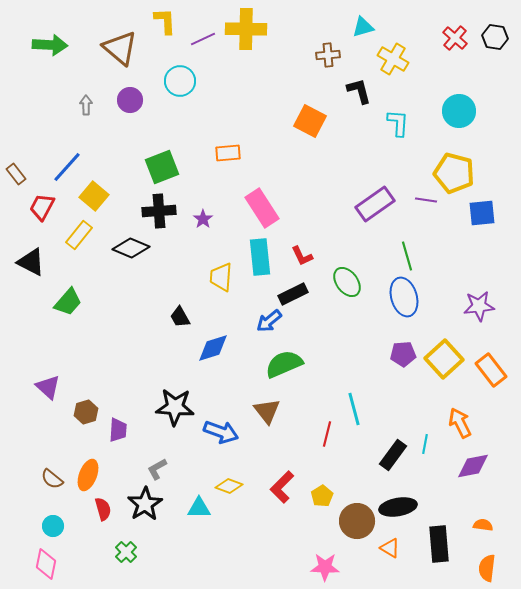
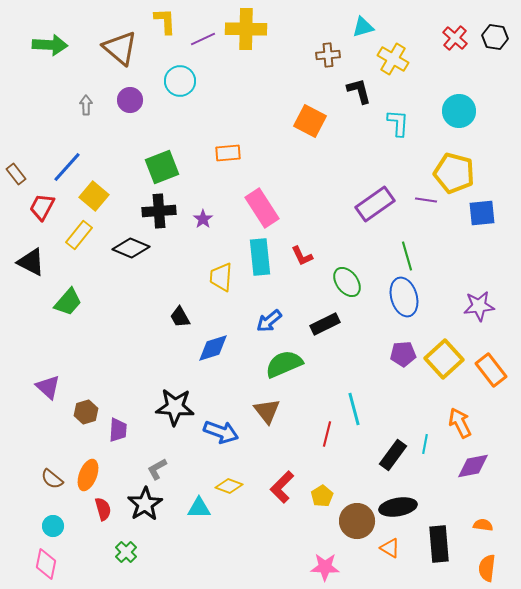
black rectangle at (293, 294): moved 32 px right, 30 px down
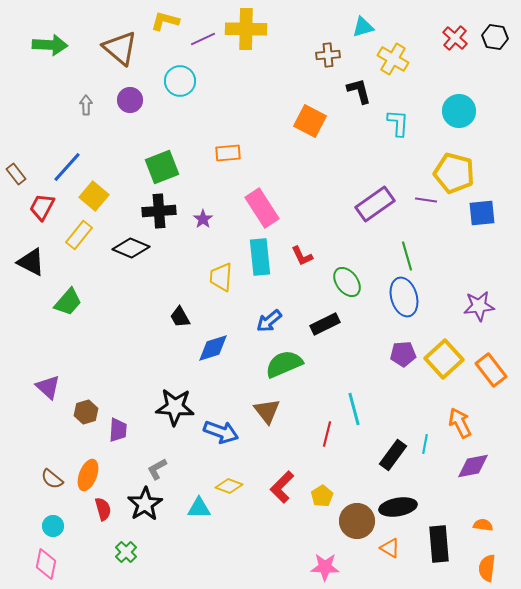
yellow L-shape at (165, 21): rotated 72 degrees counterclockwise
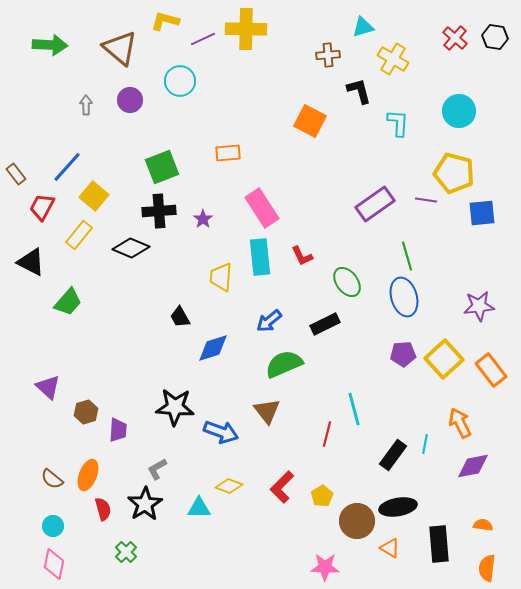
pink diamond at (46, 564): moved 8 px right
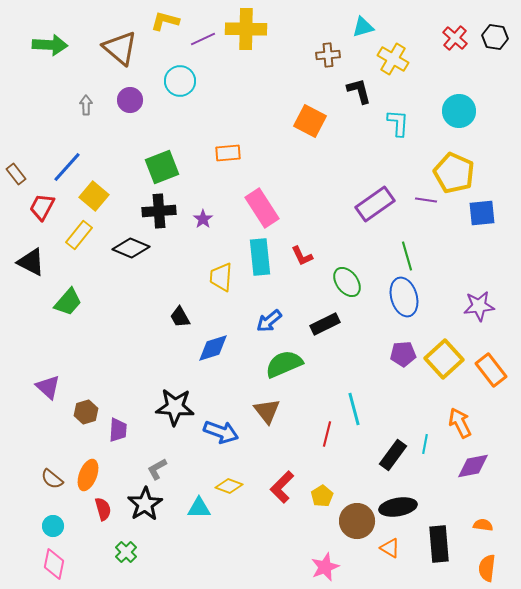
yellow pentagon at (454, 173): rotated 9 degrees clockwise
pink star at (325, 567): rotated 24 degrees counterclockwise
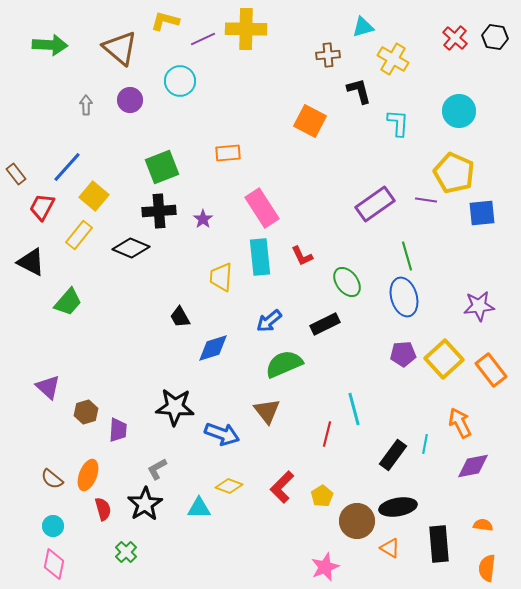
blue arrow at (221, 432): moved 1 px right, 2 px down
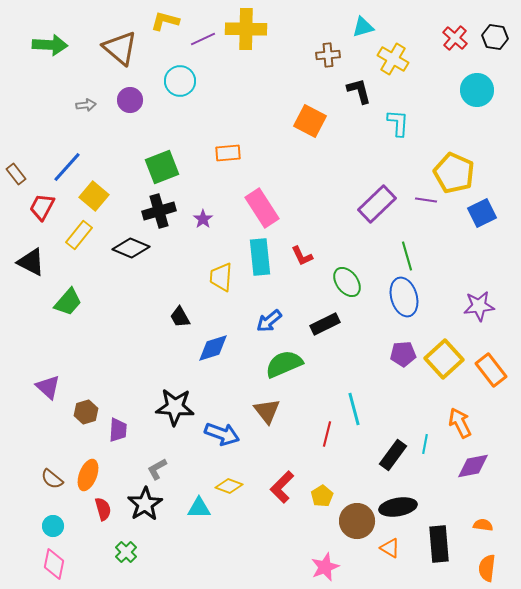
gray arrow at (86, 105): rotated 84 degrees clockwise
cyan circle at (459, 111): moved 18 px right, 21 px up
purple rectangle at (375, 204): moved 2 px right; rotated 9 degrees counterclockwise
black cross at (159, 211): rotated 12 degrees counterclockwise
blue square at (482, 213): rotated 20 degrees counterclockwise
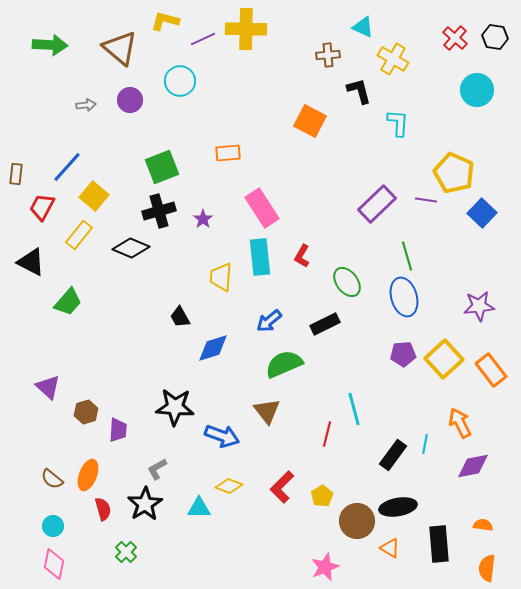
cyan triangle at (363, 27): rotated 40 degrees clockwise
brown rectangle at (16, 174): rotated 45 degrees clockwise
blue square at (482, 213): rotated 20 degrees counterclockwise
red L-shape at (302, 256): rotated 55 degrees clockwise
blue arrow at (222, 434): moved 2 px down
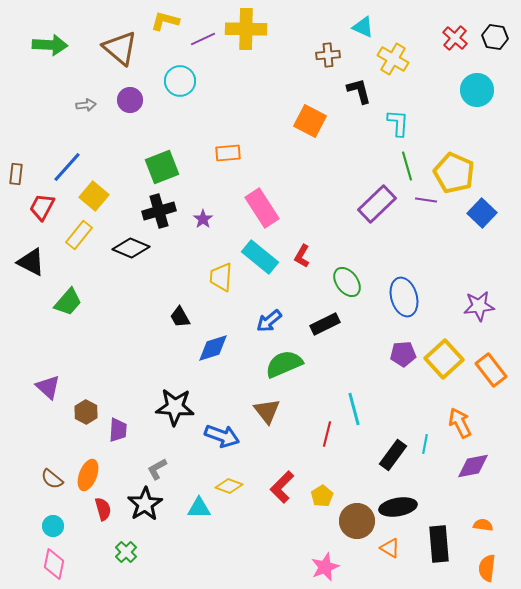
green line at (407, 256): moved 90 px up
cyan rectangle at (260, 257): rotated 45 degrees counterclockwise
brown hexagon at (86, 412): rotated 15 degrees counterclockwise
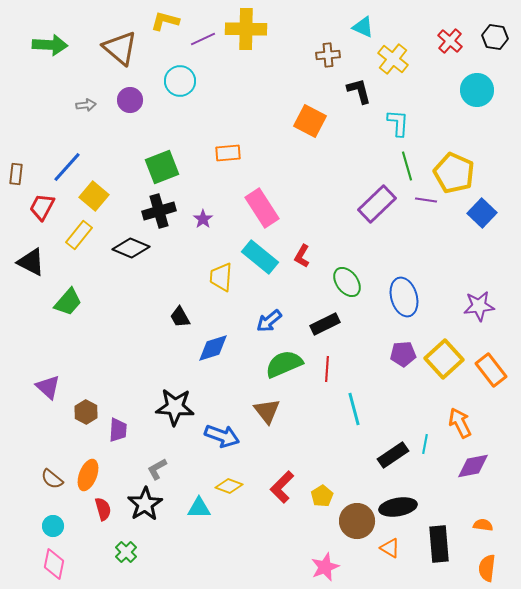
red cross at (455, 38): moved 5 px left, 3 px down
yellow cross at (393, 59): rotated 8 degrees clockwise
red line at (327, 434): moved 65 px up; rotated 10 degrees counterclockwise
black rectangle at (393, 455): rotated 20 degrees clockwise
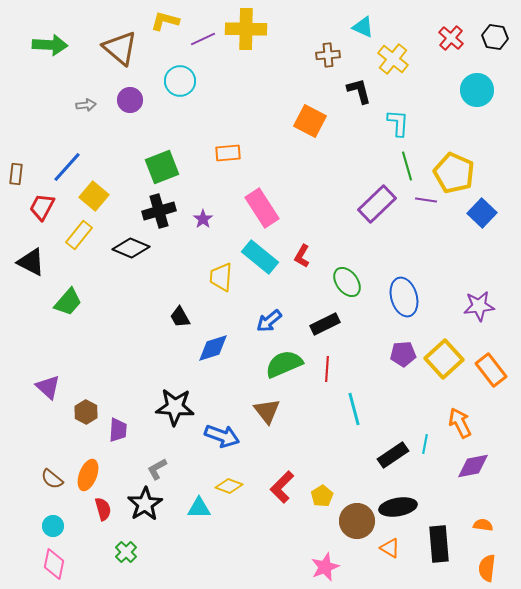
red cross at (450, 41): moved 1 px right, 3 px up
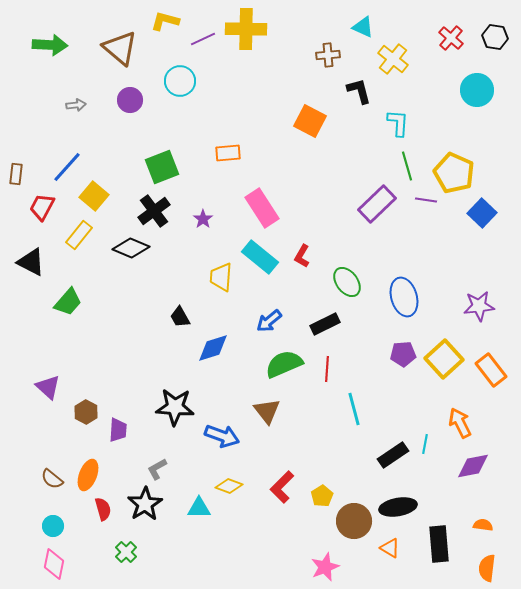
gray arrow at (86, 105): moved 10 px left
black cross at (159, 211): moved 5 px left; rotated 20 degrees counterclockwise
brown circle at (357, 521): moved 3 px left
